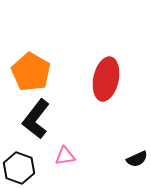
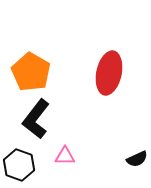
red ellipse: moved 3 px right, 6 px up
pink triangle: rotated 10 degrees clockwise
black hexagon: moved 3 px up
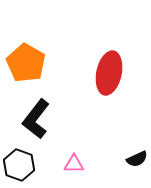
orange pentagon: moved 5 px left, 9 px up
pink triangle: moved 9 px right, 8 px down
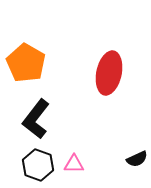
black hexagon: moved 19 px right
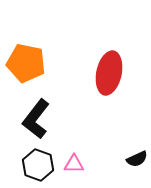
orange pentagon: rotated 18 degrees counterclockwise
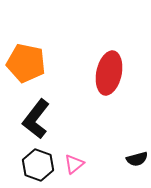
black semicircle: rotated 10 degrees clockwise
pink triangle: rotated 40 degrees counterclockwise
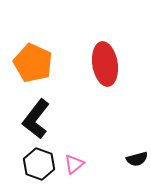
orange pentagon: moved 7 px right; rotated 12 degrees clockwise
red ellipse: moved 4 px left, 9 px up; rotated 21 degrees counterclockwise
black hexagon: moved 1 px right, 1 px up
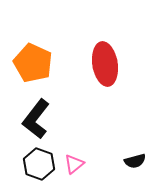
black semicircle: moved 2 px left, 2 px down
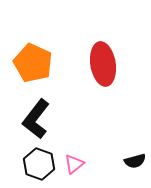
red ellipse: moved 2 px left
